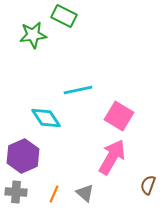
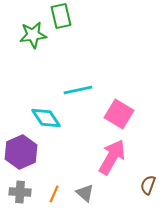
green rectangle: moved 3 px left; rotated 50 degrees clockwise
pink square: moved 2 px up
purple hexagon: moved 2 px left, 4 px up
gray cross: moved 4 px right
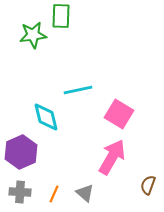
green rectangle: rotated 15 degrees clockwise
cyan diamond: moved 1 px up; rotated 20 degrees clockwise
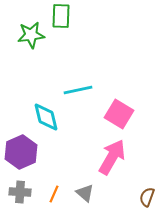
green star: moved 2 px left
brown semicircle: moved 1 px left, 12 px down
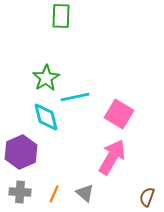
green star: moved 15 px right, 43 px down; rotated 24 degrees counterclockwise
cyan line: moved 3 px left, 7 px down
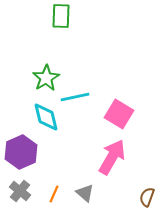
gray cross: moved 1 px up; rotated 35 degrees clockwise
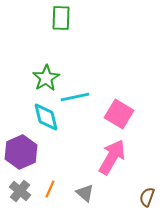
green rectangle: moved 2 px down
orange line: moved 4 px left, 5 px up
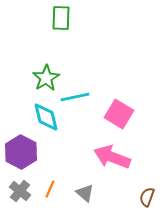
purple hexagon: rotated 8 degrees counterclockwise
pink arrow: rotated 99 degrees counterclockwise
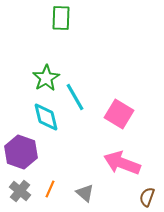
cyan line: rotated 72 degrees clockwise
purple hexagon: rotated 8 degrees counterclockwise
pink arrow: moved 10 px right, 6 px down
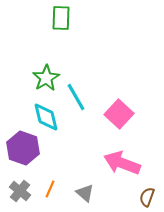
cyan line: moved 1 px right
pink square: rotated 12 degrees clockwise
purple hexagon: moved 2 px right, 4 px up
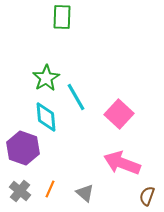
green rectangle: moved 1 px right, 1 px up
cyan diamond: rotated 8 degrees clockwise
brown semicircle: moved 1 px up
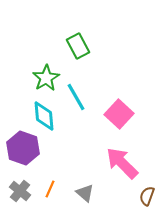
green rectangle: moved 16 px right, 29 px down; rotated 30 degrees counterclockwise
cyan diamond: moved 2 px left, 1 px up
pink arrow: rotated 24 degrees clockwise
